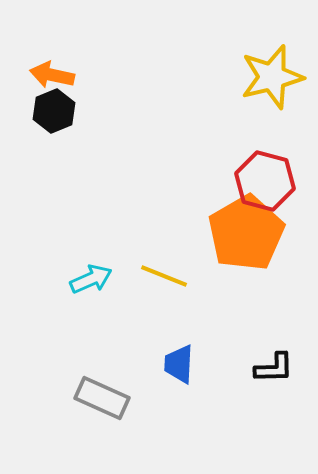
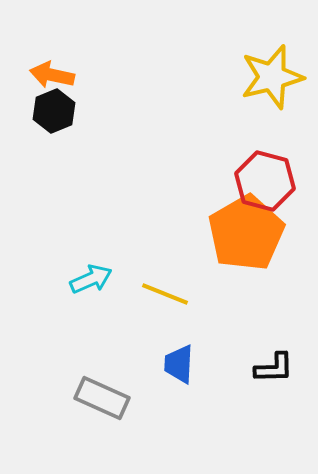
yellow line: moved 1 px right, 18 px down
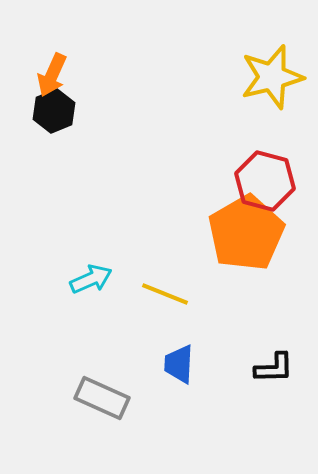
orange arrow: rotated 78 degrees counterclockwise
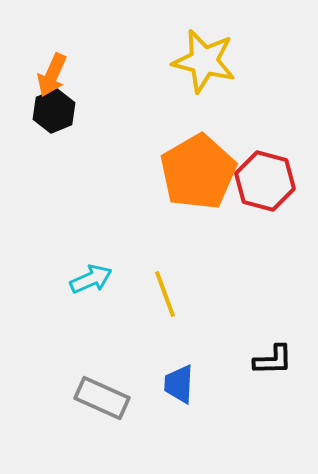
yellow star: moved 68 px left, 16 px up; rotated 28 degrees clockwise
orange pentagon: moved 48 px left, 61 px up
yellow line: rotated 48 degrees clockwise
blue trapezoid: moved 20 px down
black L-shape: moved 1 px left, 8 px up
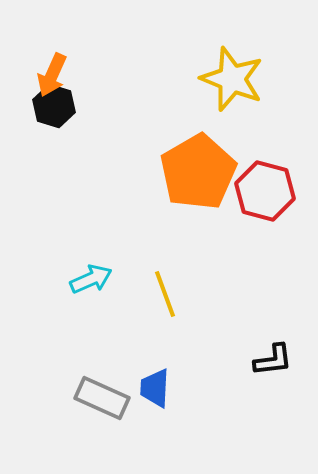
yellow star: moved 28 px right, 18 px down; rotated 8 degrees clockwise
black hexagon: moved 5 px up; rotated 21 degrees counterclockwise
red hexagon: moved 10 px down
black L-shape: rotated 6 degrees counterclockwise
blue trapezoid: moved 24 px left, 4 px down
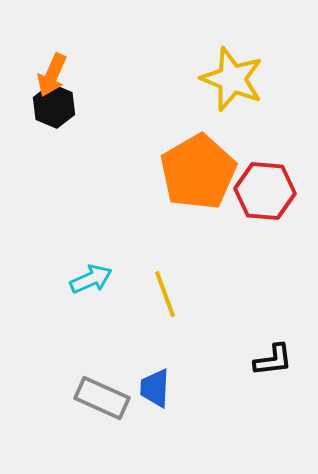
black hexagon: rotated 6 degrees clockwise
red hexagon: rotated 10 degrees counterclockwise
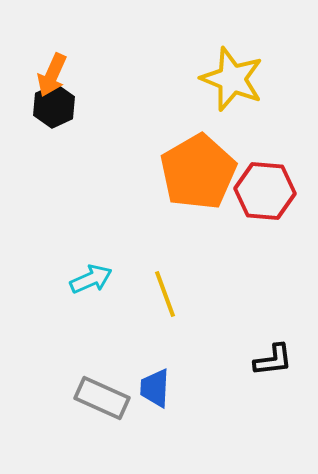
black hexagon: rotated 12 degrees clockwise
